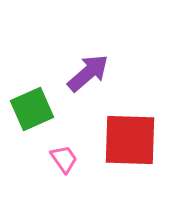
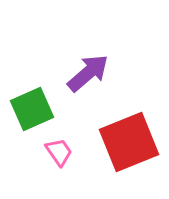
red square: moved 1 px left, 2 px down; rotated 24 degrees counterclockwise
pink trapezoid: moved 5 px left, 7 px up
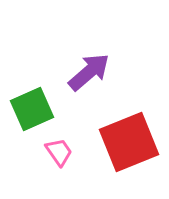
purple arrow: moved 1 px right, 1 px up
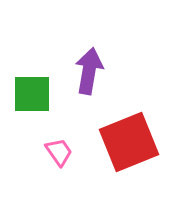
purple arrow: moved 1 px up; rotated 39 degrees counterclockwise
green square: moved 15 px up; rotated 24 degrees clockwise
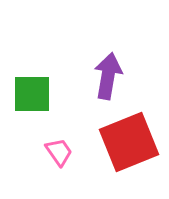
purple arrow: moved 19 px right, 5 px down
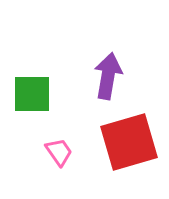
red square: rotated 6 degrees clockwise
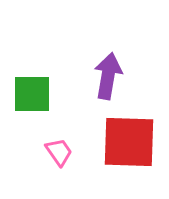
red square: rotated 18 degrees clockwise
